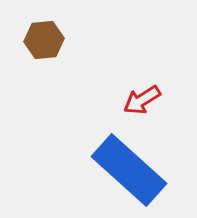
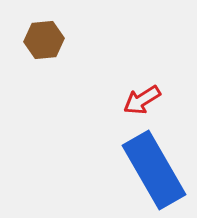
blue rectangle: moved 25 px right; rotated 18 degrees clockwise
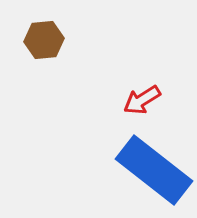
blue rectangle: rotated 22 degrees counterclockwise
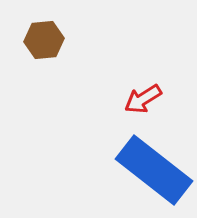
red arrow: moved 1 px right, 1 px up
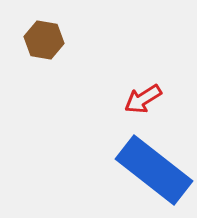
brown hexagon: rotated 15 degrees clockwise
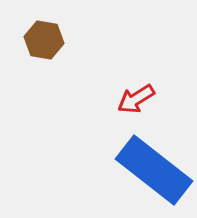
red arrow: moved 7 px left
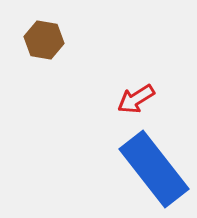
blue rectangle: moved 1 px up; rotated 14 degrees clockwise
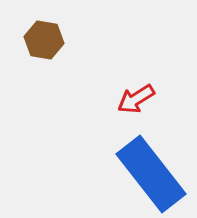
blue rectangle: moved 3 px left, 5 px down
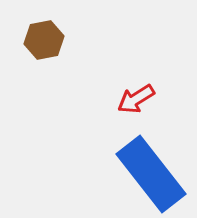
brown hexagon: rotated 21 degrees counterclockwise
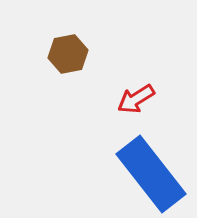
brown hexagon: moved 24 px right, 14 px down
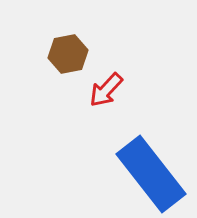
red arrow: moved 30 px left, 9 px up; rotated 15 degrees counterclockwise
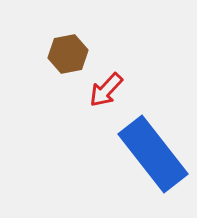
blue rectangle: moved 2 px right, 20 px up
